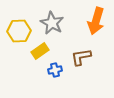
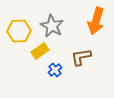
gray star: moved 3 px down
blue cross: rotated 24 degrees counterclockwise
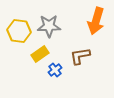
gray star: moved 3 px left; rotated 30 degrees counterclockwise
yellow hexagon: rotated 10 degrees clockwise
yellow rectangle: moved 3 px down
brown L-shape: moved 1 px left, 1 px up
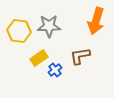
yellow rectangle: moved 1 px left, 4 px down
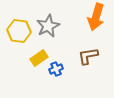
orange arrow: moved 4 px up
gray star: moved 1 px left; rotated 25 degrees counterclockwise
brown L-shape: moved 8 px right
blue cross: moved 1 px right, 1 px up; rotated 16 degrees clockwise
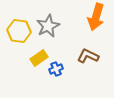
brown L-shape: rotated 35 degrees clockwise
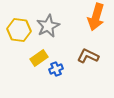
yellow hexagon: moved 1 px up
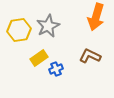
yellow hexagon: rotated 15 degrees counterclockwise
brown L-shape: moved 2 px right
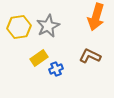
yellow hexagon: moved 3 px up
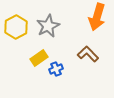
orange arrow: moved 1 px right
yellow hexagon: moved 3 px left; rotated 20 degrees counterclockwise
brown L-shape: moved 2 px left, 2 px up; rotated 20 degrees clockwise
